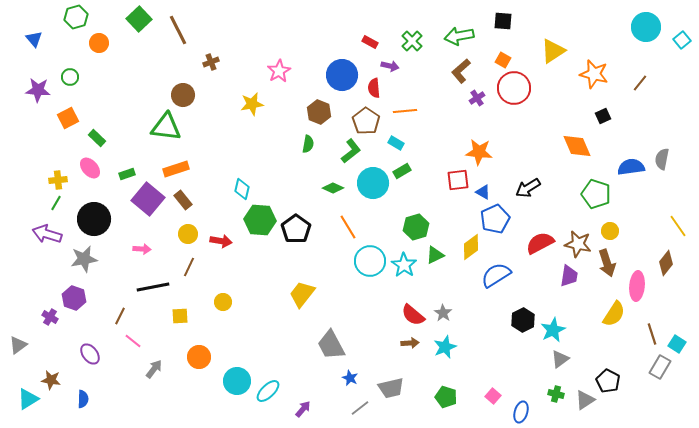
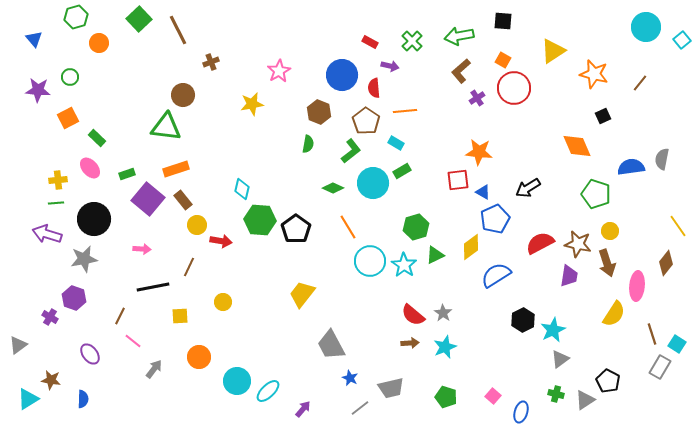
green line at (56, 203): rotated 56 degrees clockwise
yellow circle at (188, 234): moved 9 px right, 9 px up
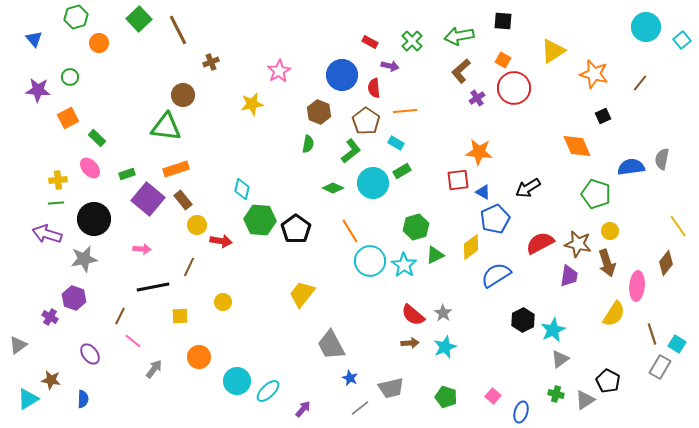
orange line at (348, 227): moved 2 px right, 4 px down
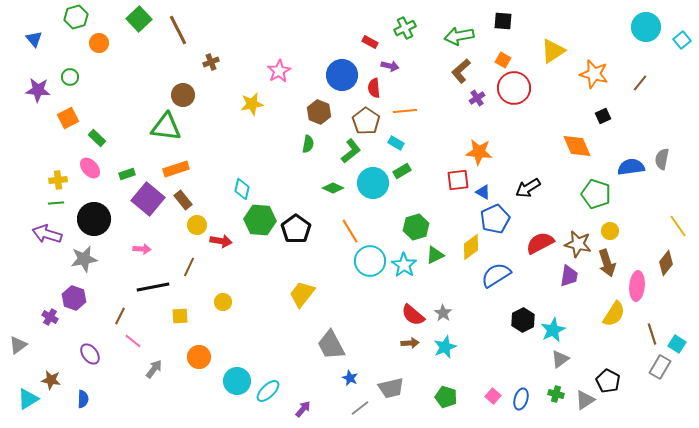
green cross at (412, 41): moved 7 px left, 13 px up; rotated 20 degrees clockwise
blue ellipse at (521, 412): moved 13 px up
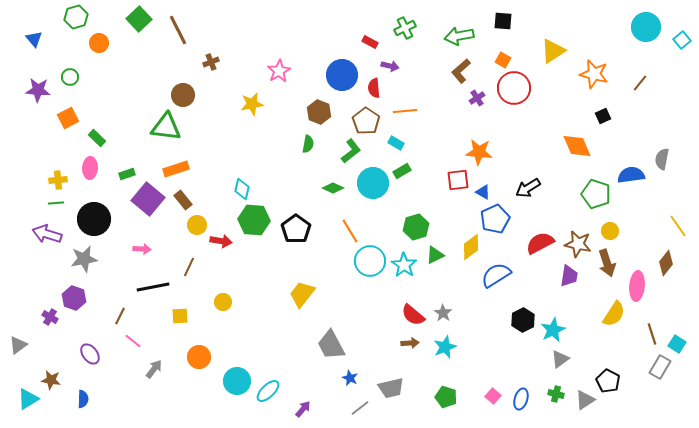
blue semicircle at (631, 167): moved 8 px down
pink ellipse at (90, 168): rotated 45 degrees clockwise
green hexagon at (260, 220): moved 6 px left
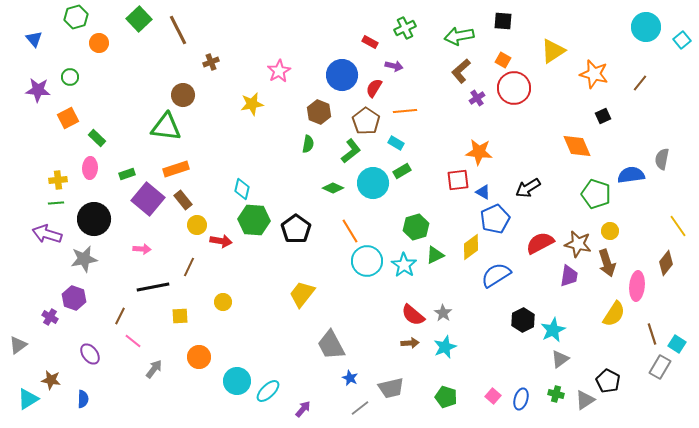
purple arrow at (390, 66): moved 4 px right
red semicircle at (374, 88): rotated 36 degrees clockwise
cyan circle at (370, 261): moved 3 px left
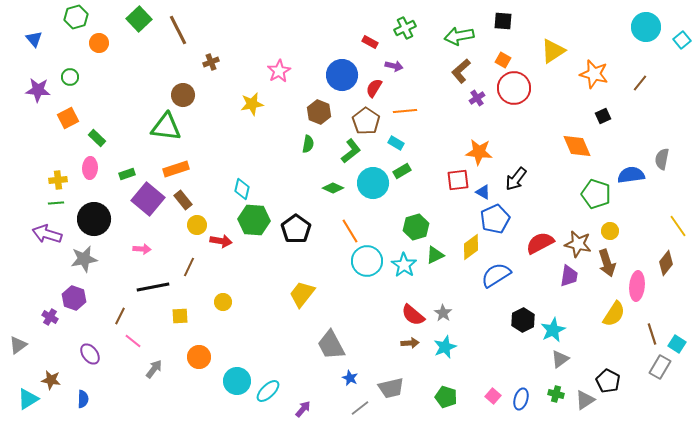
black arrow at (528, 188): moved 12 px left, 9 px up; rotated 20 degrees counterclockwise
